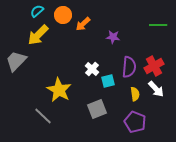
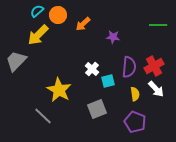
orange circle: moved 5 px left
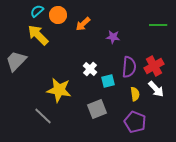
yellow arrow: rotated 90 degrees clockwise
white cross: moved 2 px left
yellow star: rotated 20 degrees counterclockwise
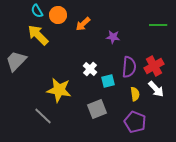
cyan semicircle: rotated 80 degrees counterclockwise
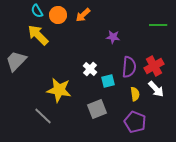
orange arrow: moved 9 px up
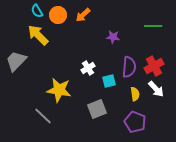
green line: moved 5 px left, 1 px down
white cross: moved 2 px left, 1 px up; rotated 16 degrees clockwise
cyan square: moved 1 px right
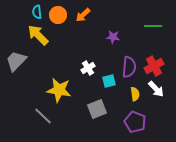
cyan semicircle: moved 1 px down; rotated 24 degrees clockwise
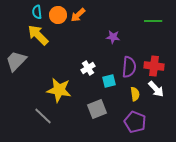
orange arrow: moved 5 px left
green line: moved 5 px up
red cross: rotated 36 degrees clockwise
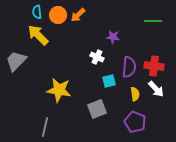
white cross: moved 9 px right, 11 px up; rotated 32 degrees counterclockwise
gray line: moved 2 px right, 11 px down; rotated 60 degrees clockwise
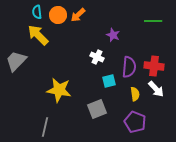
purple star: moved 2 px up; rotated 16 degrees clockwise
